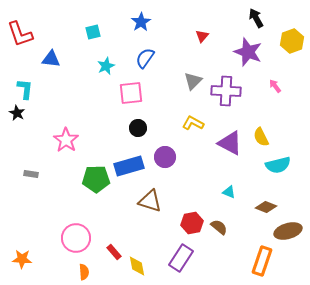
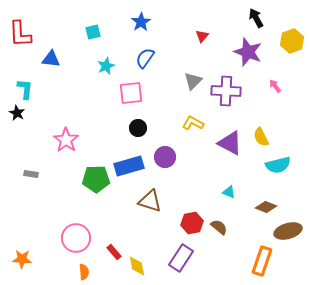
red L-shape: rotated 16 degrees clockwise
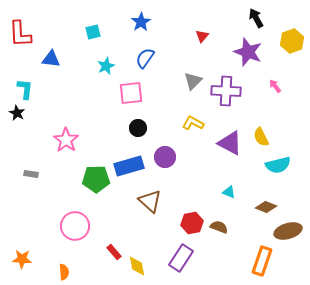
brown triangle: rotated 25 degrees clockwise
brown semicircle: rotated 18 degrees counterclockwise
pink circle: moved 1 px left, 12 px up
orange semicircle: moved 20 px left
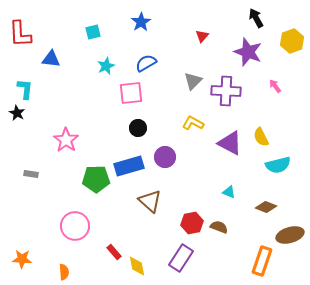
blue semicircle: moved 1 px right, 5 px down; rotated 25 degrees clockwise
brown ellipse: moved 2 px right, 4 px down
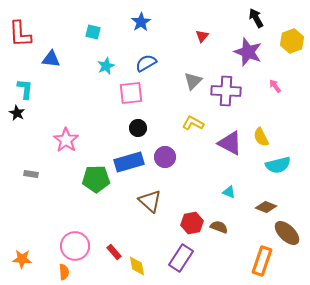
cyan square: rotated 28 degrees clockwise
blue rectangle: moved 4 px up
pink circle: moved 20 px down
brown ellipse: moved 3 px left, 2 px up; rotated 60 degrees clockwise
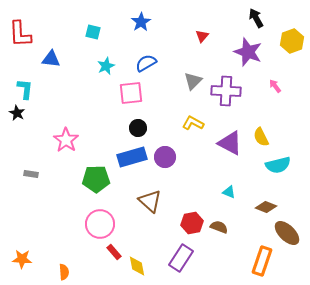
blue rectangle: moved 3 px right, 5 px up
pink circle: moved 25 px right, 22 px up
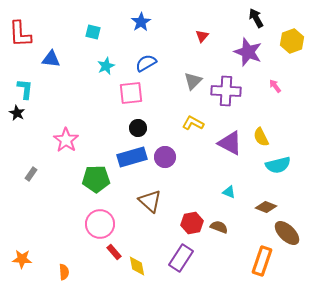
gray rectangle: rotated 64 degrees counterclockwise
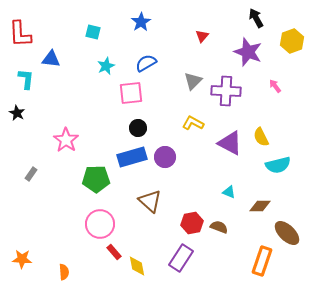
cyan L-shape: moved 1 px right, 10 px up
brown diamond: moved 6 px left, 1 px up; rotated 20 degrees counterclockwise
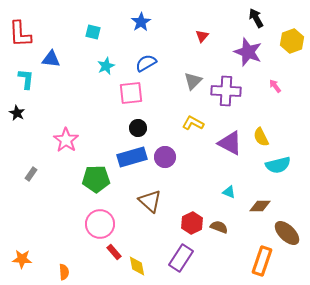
red hexagon: rotated 15 degrees counterclockwise
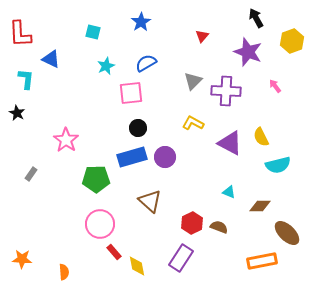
blue triangle: rotated 18 degrees clockwise
orange rectangle: rotated 60 degrees clockwise
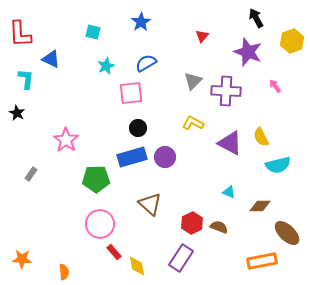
brown triangle: moved 3 px down
